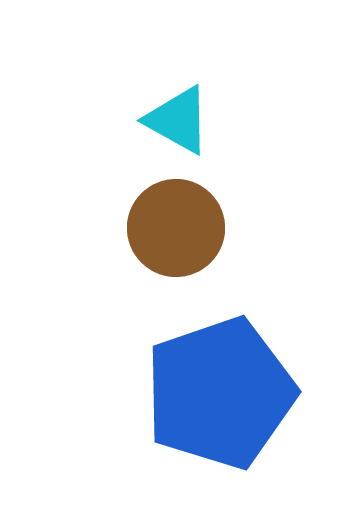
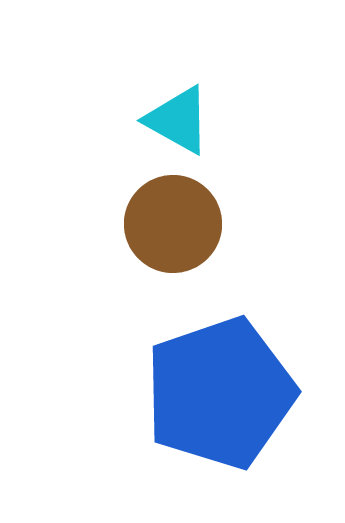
brown circle: moved 3 px left, 4 px up
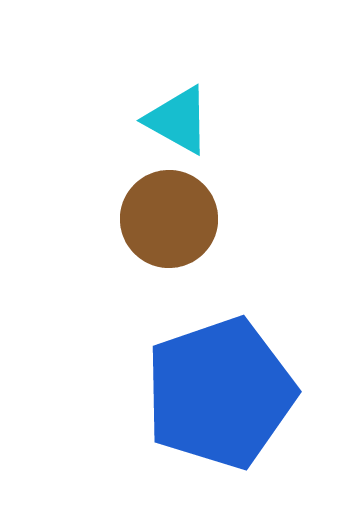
brown circle: moved 4 px left, 5 px up
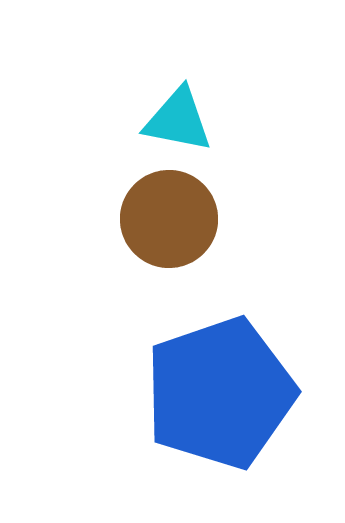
cyan triangle: rotated 18 degrees counterclockwise
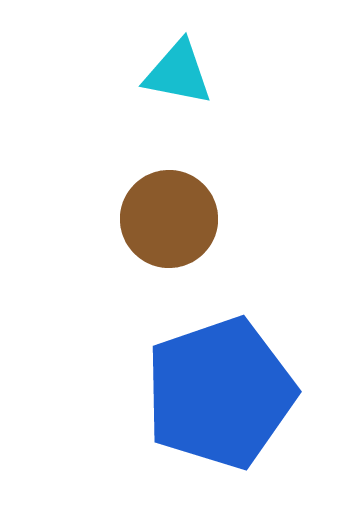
cyan triangle: moved 47 px up
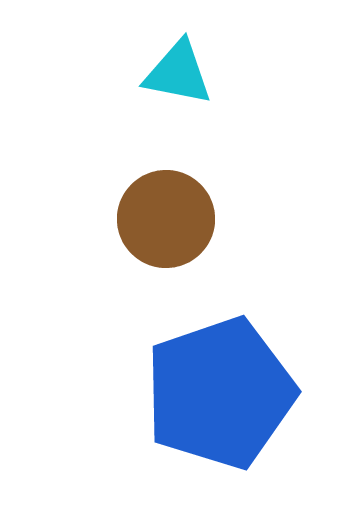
brown circle: moved 3 px left
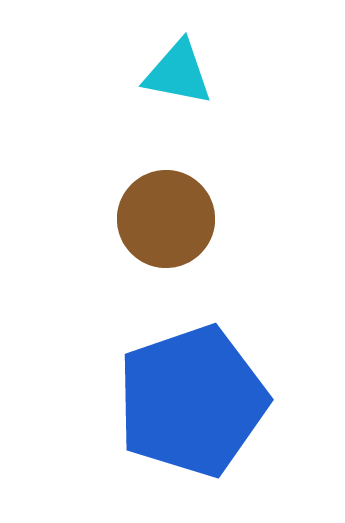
blue pentagon: moved 28 px left, 8 px down
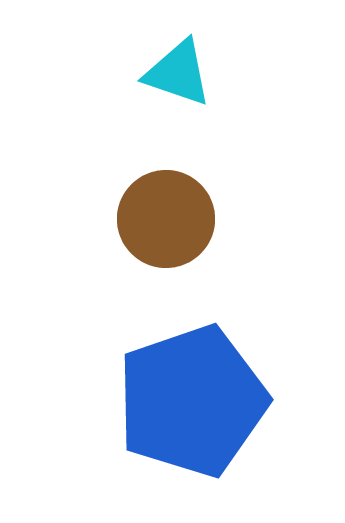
cyan triangle: rotated 8 degrees clockwise
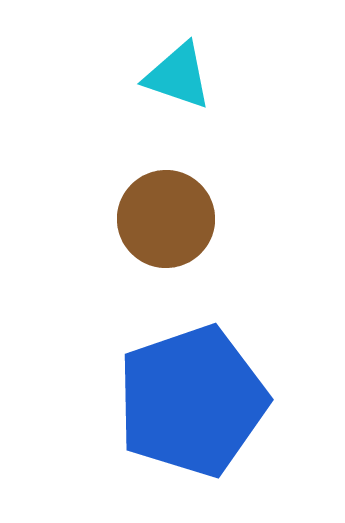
cyan triangle: moved 3 px down
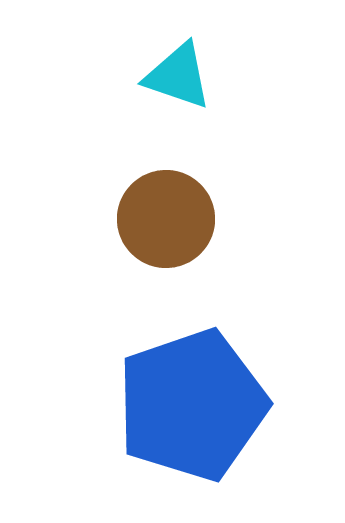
blue pentagon: moved 4 px down
